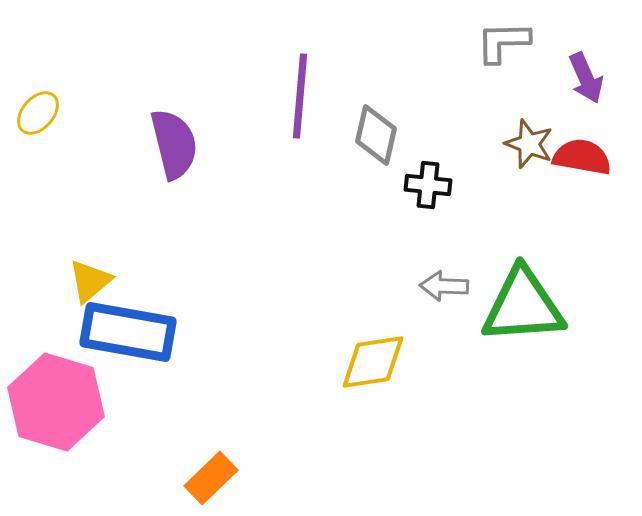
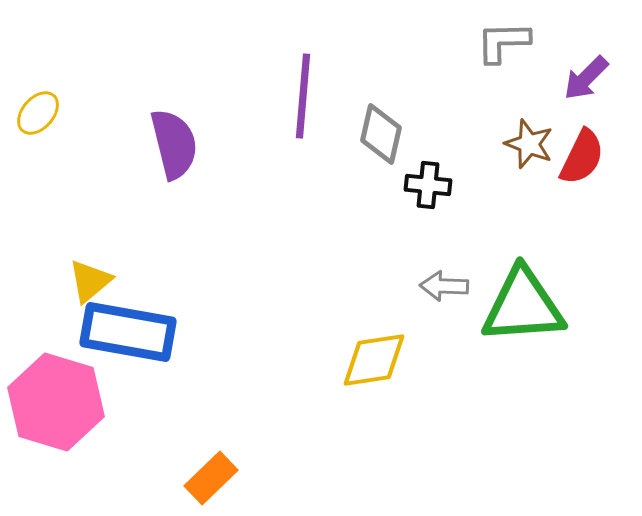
purple arrow: rotated 69 degrees clockwise
purple line: moved 3 px right
gray diamond: moved 5 px right, 1 px up
red semicircle: rotated 106 degrees clockwise
yellow diamond: moved 1 px right, 2 px up
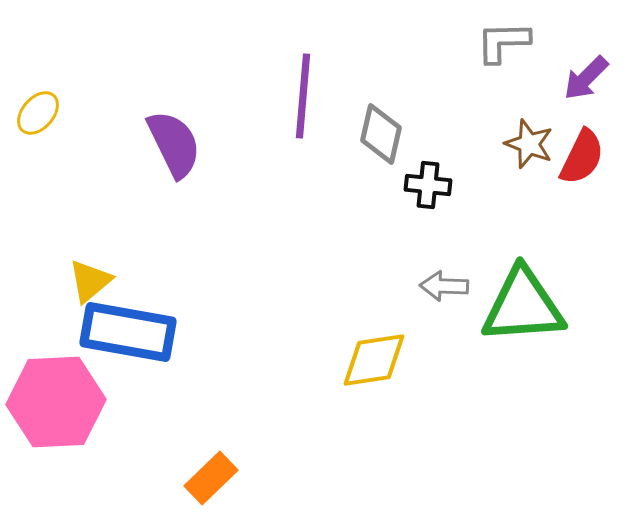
purple semicircle: rotated 12 degrees counterclockwise
pink hexagon: rotated 20 degrees counterclockwise
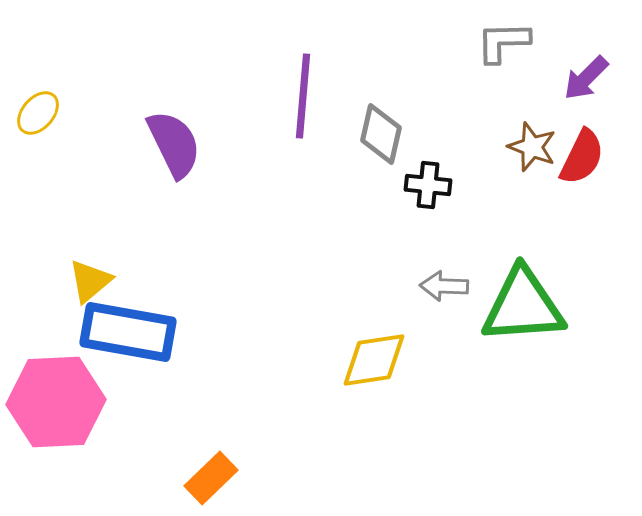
brown star: moved 3 px right, 3 px down
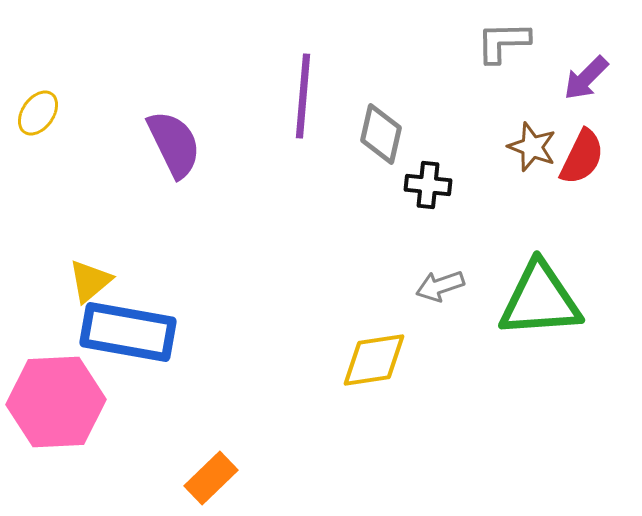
yellow ellipse: rotated 6 degrees counterclockwise
gray arrow: moved 4 px left; rotated 21 degrees counterclockwise
green triangle: moved 17 px right, 6 px up
